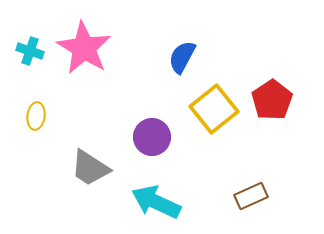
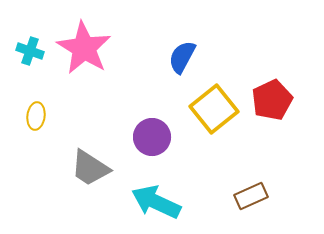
red pentagon: rotated 9 degrees clockwise
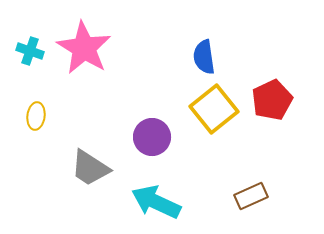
blue semicircle: moved 22 px right; rotated 36 degrees counterclockwise
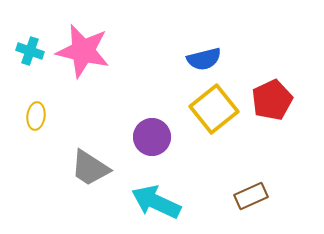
pink star: moved 1 px left, 3 px down; rotated 18 degrees counterclockwise
blue semicircle: moved 2 px down; rotated 96 degrees counterclockwise
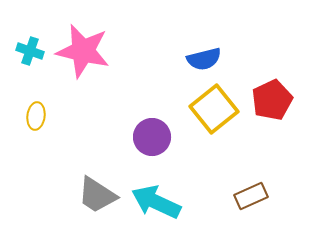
gray trapezoid: moved 7 px right, 27 px down
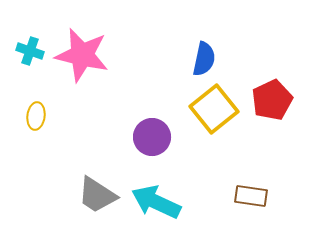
pink star: moved 1 px left, 4 px down
blue semicircle: rotated 64 degrees counterclockwise
brown rectangle: rotated 32 degrees clockwise
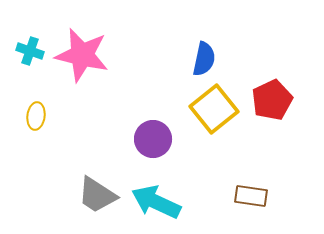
purple circle: moved 1 px right, 2 px down
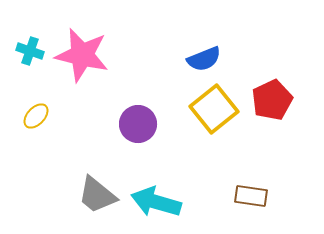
blue semicircle: rotated 56 degrees clockwise
yellow ellipse: rotated 36 degrees clockwise
purple circle: moved 15 px left, 15 px up
gray trapezoid: rotated 6 degrees clockwise
cyan arrow: rotated 9 degrees counterclockwise
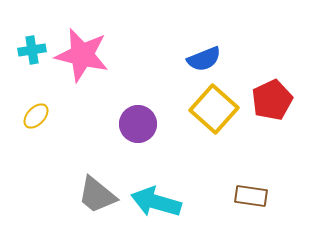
cyan cross: moved 2 px right, 1 px up; rotated 28 degrees counterclockwise
yellow square: rotated 9 degrees counterclockwise
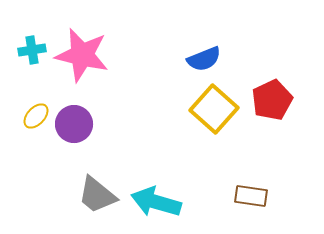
purple circle: moved 64 px left
